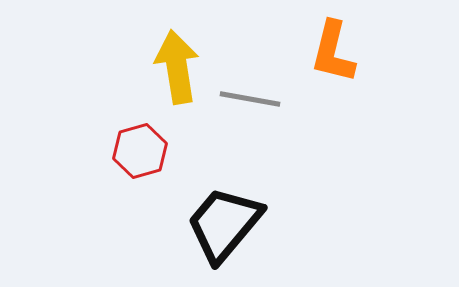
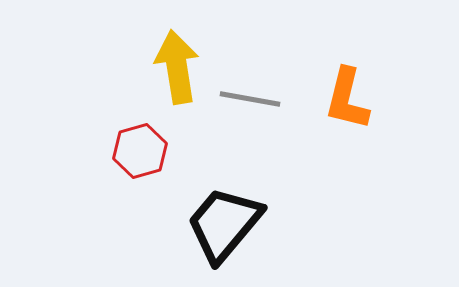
orange L-shape: moved 14 px right, 47 px down
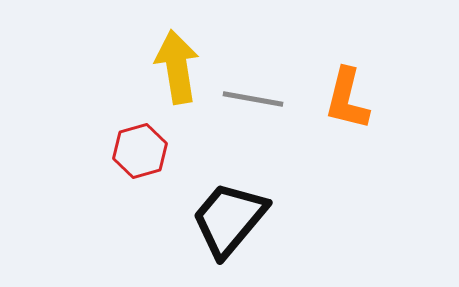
gray line: moved 3 px right
black trapezoid: moved 5 px right, 5 px up
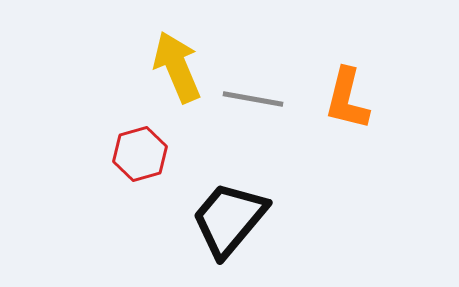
yellow arrow: rotated 14 degrees counterclockwise
red hexagon: moved 3 px down
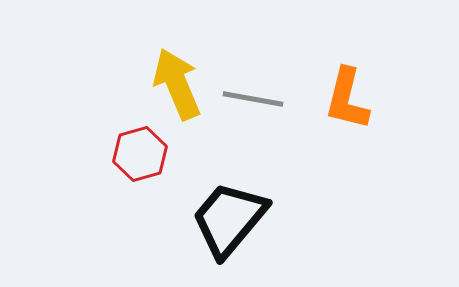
yellow arrow: moved 17 px down
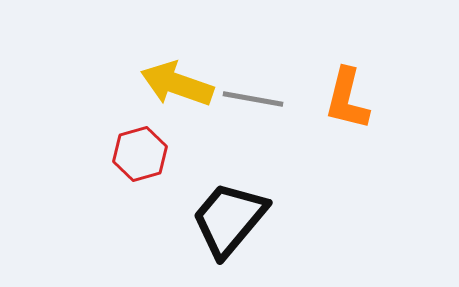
yellow arrow: rotated 48 degrees counterclockwise
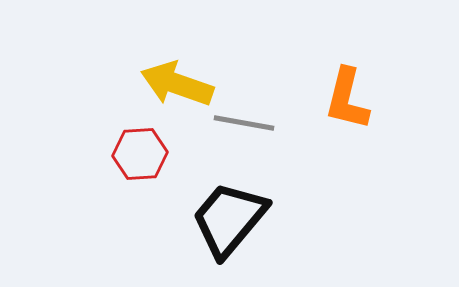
gray line: moved 9 px left, 24 px down
red hexagon: rotated 12 degrees clockwise
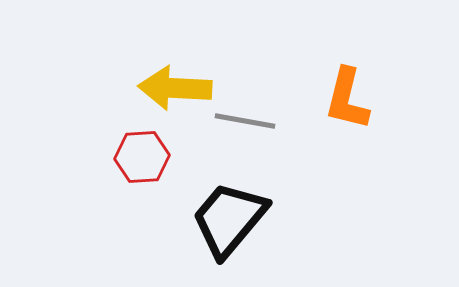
yellow arrow: moved 2 px left, 4 px down; rotated 16 degrees counterclockwise
gray line: moved 1 px right, 2 px up
red hexagon: moved 2 px right, 3 px down
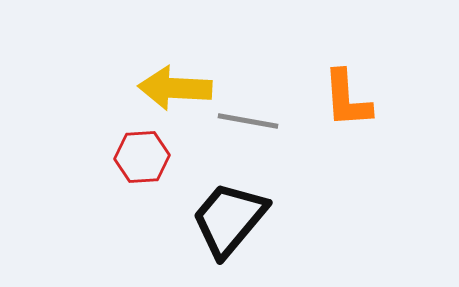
orange L-shape: rotated 18 degrees counterclockwise
gray line: moved 3 px right
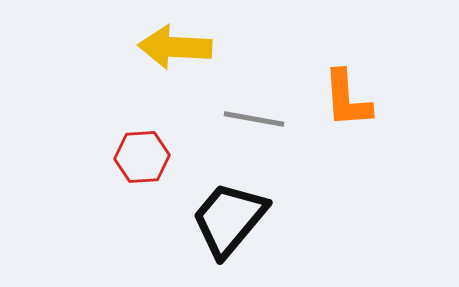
yellow arrow: moved 41 px up
gray line: moved 6 px right, 2 px up
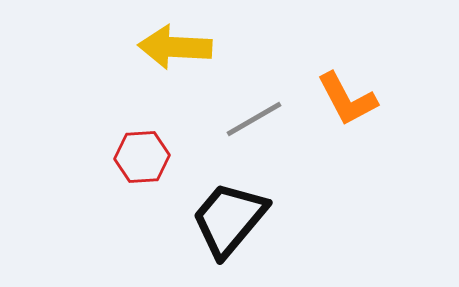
orange L-shape: rotated 24 degrees counterclockwise
gray line: rotated 40 degrees counterclockwise
